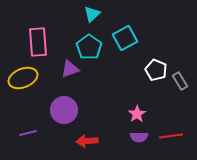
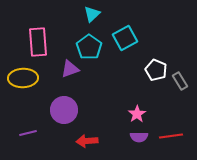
yellow ellipse: rotated 20 degrees clockwise
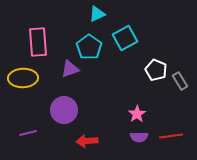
cyan triangle: moved 5 px right; rotated 18 degrees clockwise
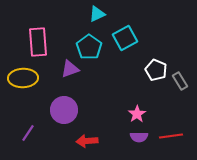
purple line: rotated 42 degrees counterclockwise
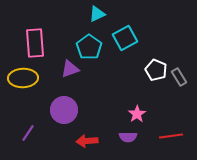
pink rectangle: moved 3 px left, 1 px down
gray rectangle: moved 1 px left, 4 px up
purple semicircle: moved 11 px left
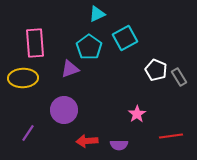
purple semicircle: moved 9 px left, 8 px down
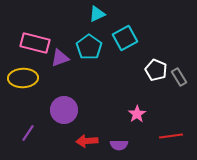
pink rectangle: rotated 72 degrees counterclockwise
purple triangle: moved 10 px left, 11 px up
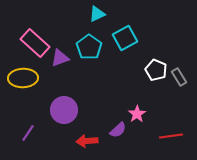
pink rectangle: rotated 28 degrees clockwise
purple semicircle: moved 1 px left, 15 px up; rotated 42 degrees counterclockwise
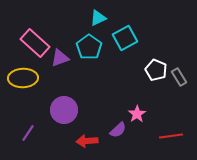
cyan triangle: moved 1 px right, 4 px down
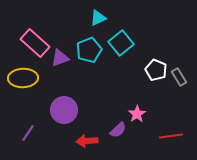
cyan square: moved 4 px left, 5 px down; rotated 10 degrees counterclockwise
cyan pentagon: moved 3 px down; rotated 15 degrees clockwise
